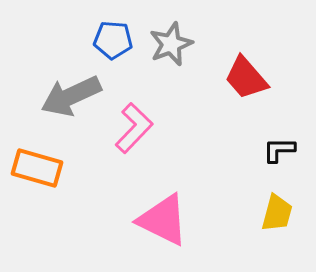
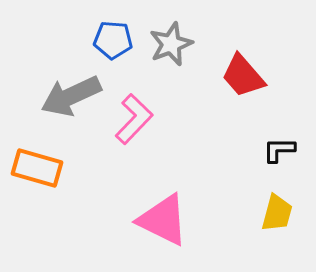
red trapezoid: moved 3 px left, 2 px up
pink L-shape: moved 9 px up
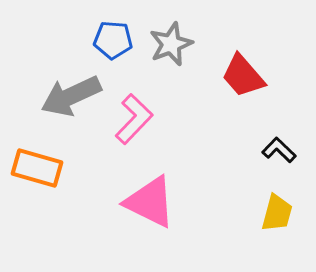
black L-shape: rotated 44 degrees clockwise
pink triangle: moved 13 px left, 18 px up
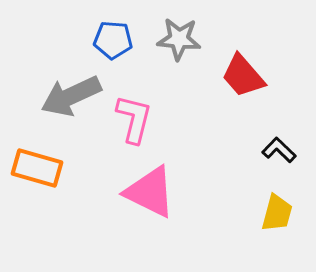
gray star: moved 8 px right, 5 px up; rotated 27 degrees clockwise
pink L-shape: rotated 30 degrees counterclockwise
pink triangle: moved 10 px up
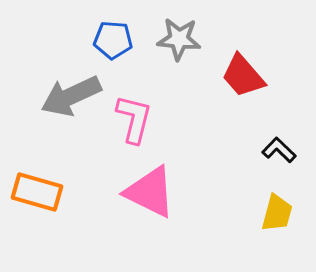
orange rectangle: moved 24 px down
